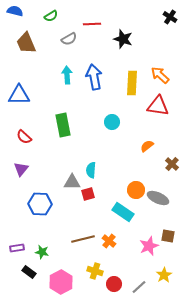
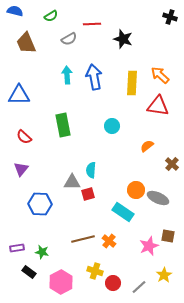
black cross: rotated 16 degrees counterclockwise
cyan circle: moved 4 px down
red circle: moved 1 px left, 1 px up
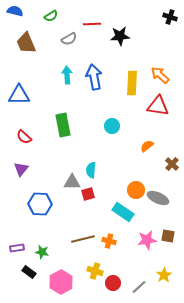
black star: moved 3 px left, 3 px up; rotated 24 degrees counterclockwise
orange cross: rotated 24 degrees counterclockwise
pink star: moved 2 px left, 6 px up; rotated 12 degrees clockwise
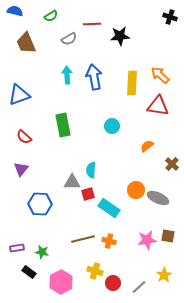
blue triangle: rotated 20 degrees counterclockwise
cyan rectangle: moved 14 px left, 4 px up
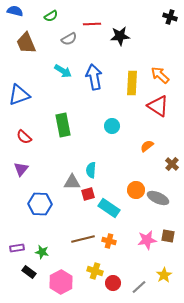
cyan arrow: moved 4 px left, 4 px up; rotated 126 degrees clockwise
red triangle: rotated 25 degrees clockwise
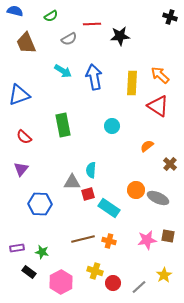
brown cross: moved 2 px left
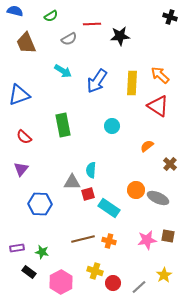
blue arrow: moved 3 px right, 4 px down; rotated 135 degrees counterclockwise
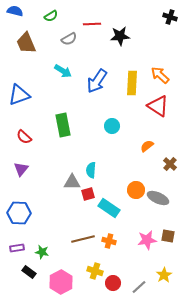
blue hexagon: moved 21 px left, 9 px down
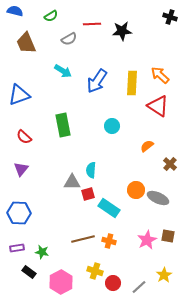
black star: moved 2 px right, 5 px up
pink star: rotated 18 degrees counterclockwise
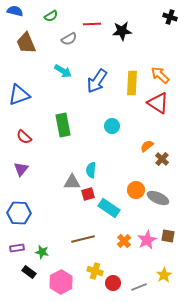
red triangle: moved 3 px up
brown cross: moved 8 px left, 5 px up
orange cross: moved 15 px right; rotated 32 degrees clockwise
gray line: rotated 21 degrees clockwise
